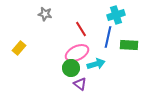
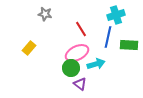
yellow rectangle: moved 10 px right
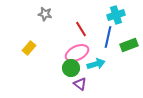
green rectangle: rotated 24 degrees counterclockwise
